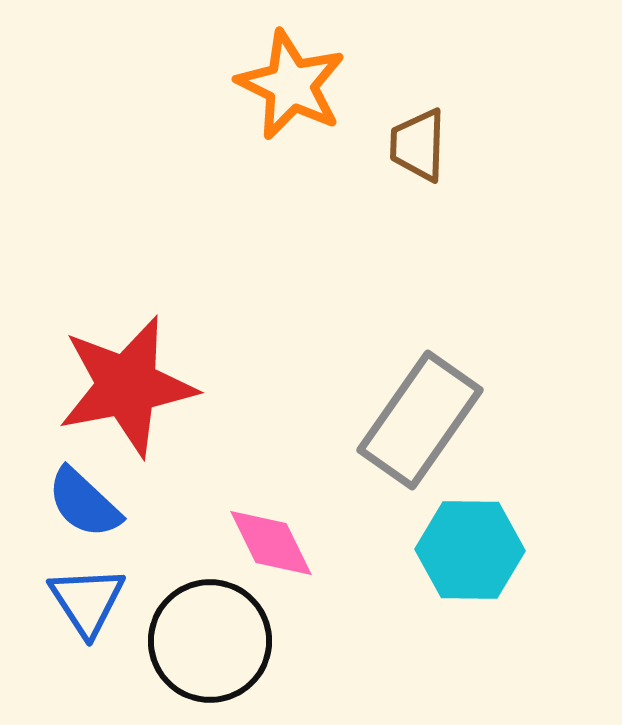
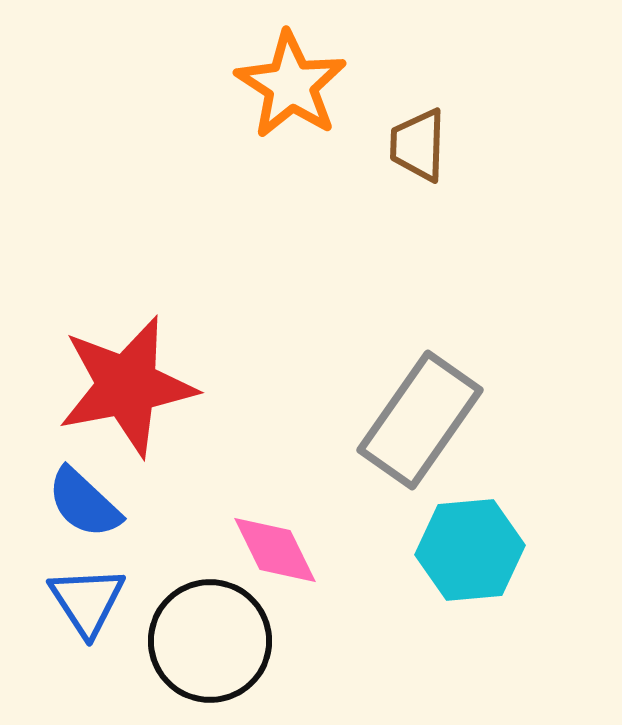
orange star: rotated 7 degrees clockwise
pink diamond: moved 4 px right, 7 px down
cyan hexagon: rotated 6 degrees counterclockwise
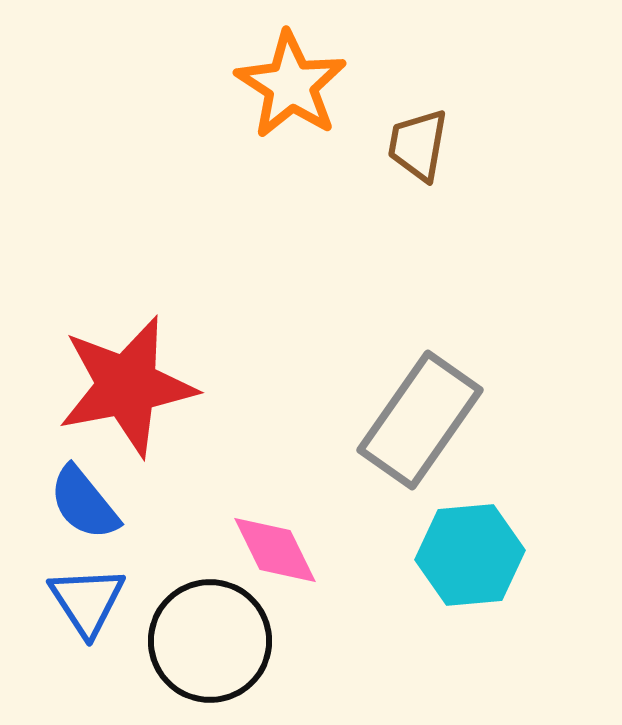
brown trapezoid: rotated 8 degrees clockwise
blue semicircle: rotated 8 degrees clockwise
cyan hexagon: moved 5 px down
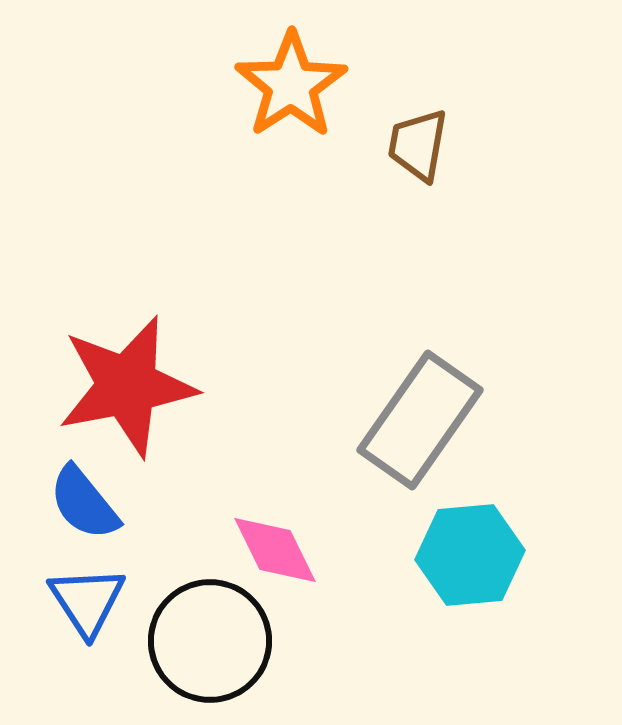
orange star: rotated 6 degrees clockwise
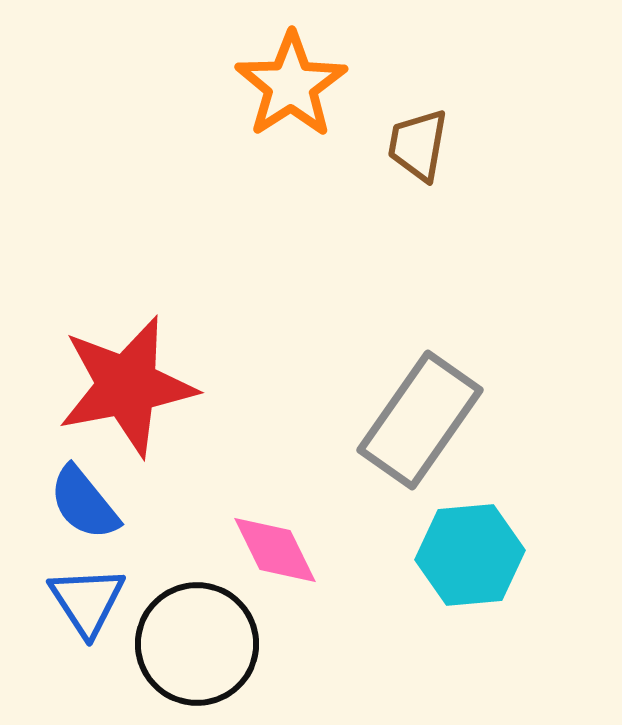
black circle: moved 13 px left, 3 px down
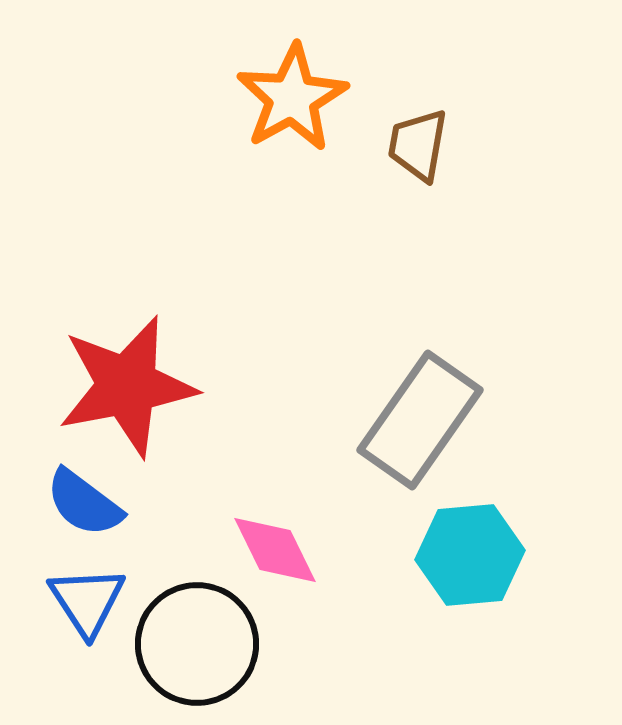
orange star: moved 1 px right, 13 px down; rotated 4 degrees clockwise
blue semicircle: rotated 14 degrees counterclockwise
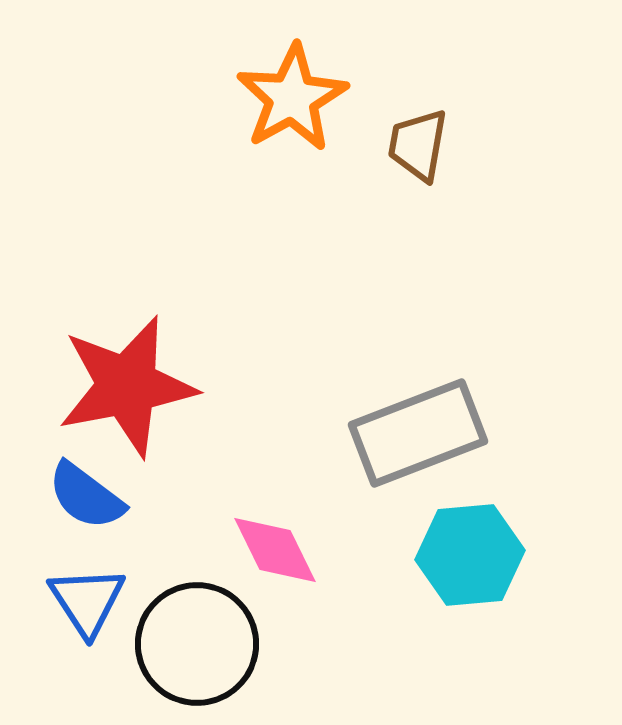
gray rectangle: moved 2 px left, 13 px down; rotated 34 degrees clockwise
blue semicircle: moved 2 px right, 7 px up
